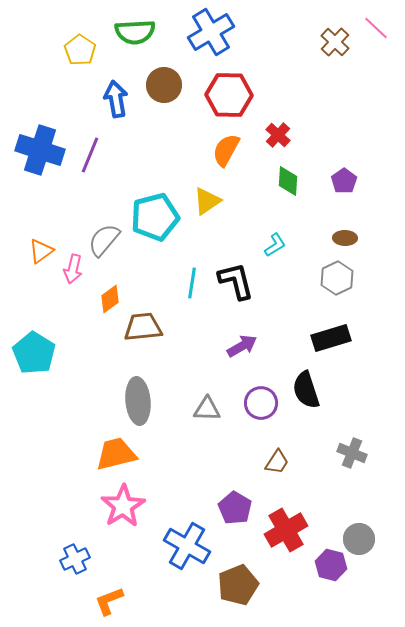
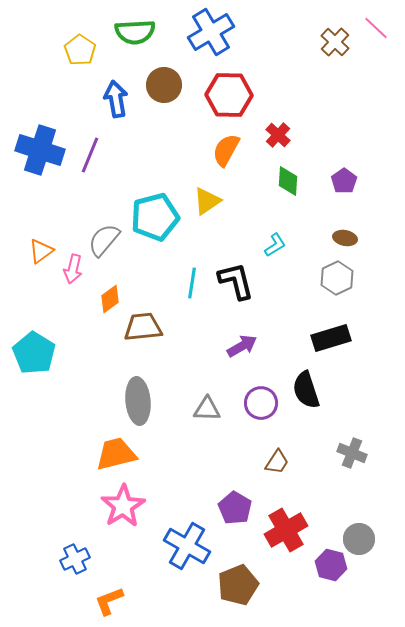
brown ellipse at (345, 238): rotated 10 degrees clockwise
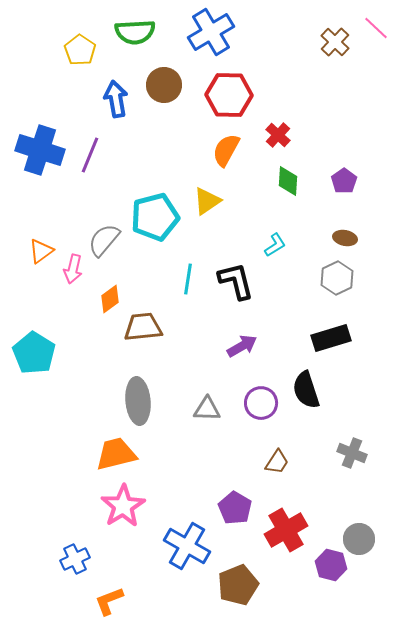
cyan line at (192, 283): moved 4 px left, 4 px up
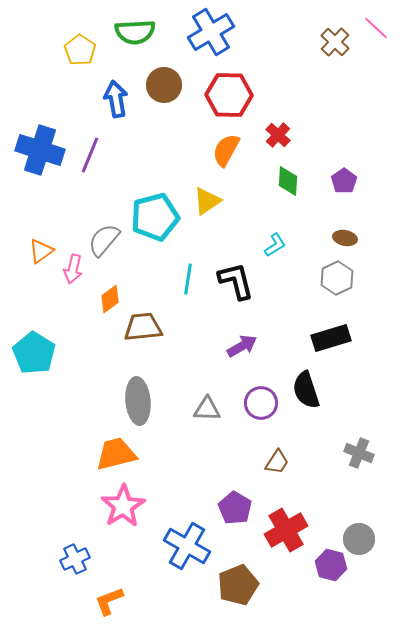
gray cross at (352, 453): moved 7 px right
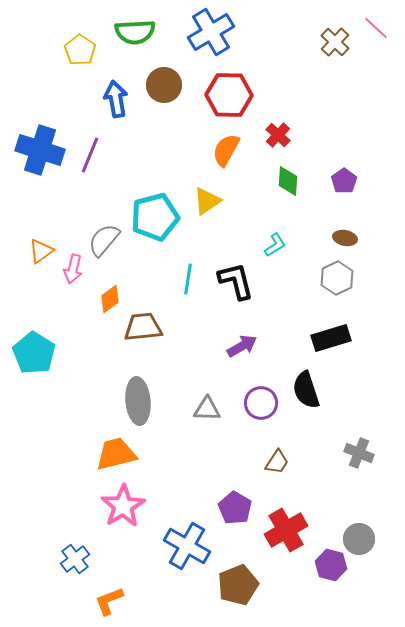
blue cross at (75, 559): rotated 12 degrees counterclockwise
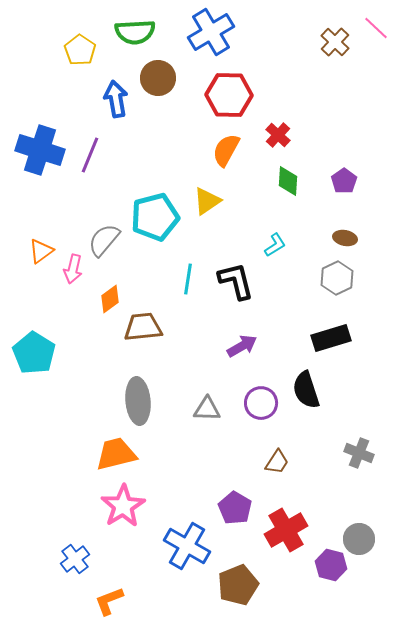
brown circle at (164, 85): moved 6 px left, 7 px up
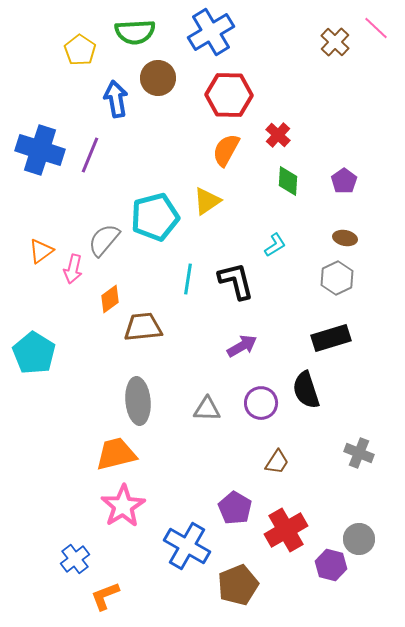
orange L-shape at (109, 601): moved 4 px left, 5 px up
